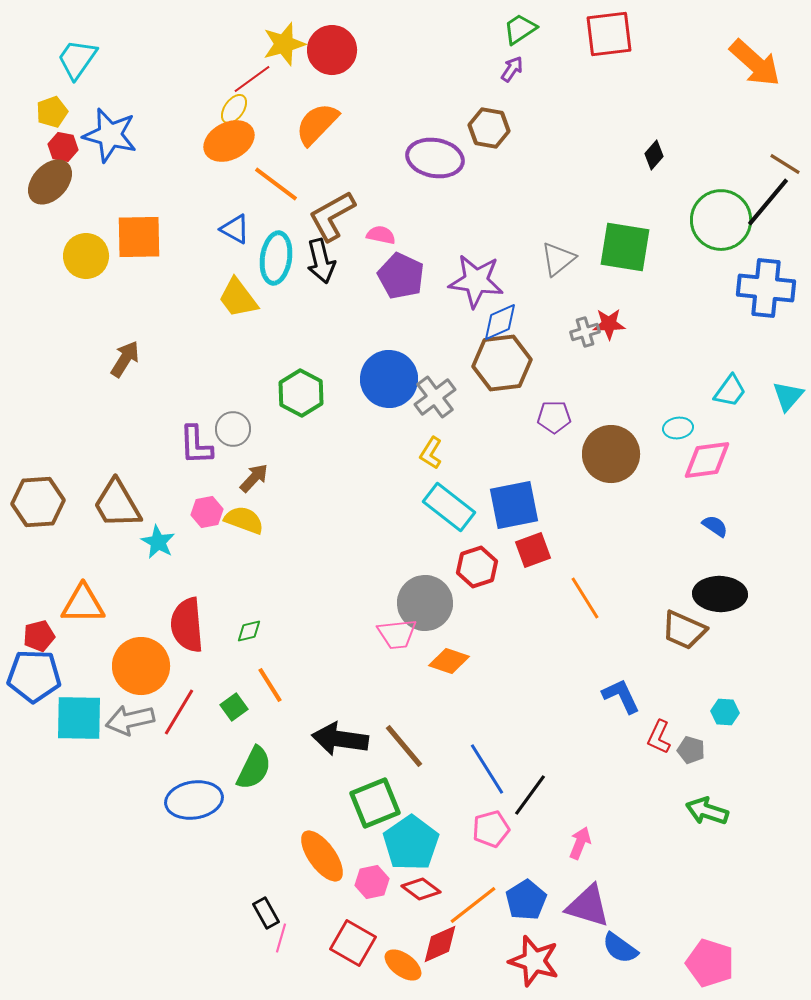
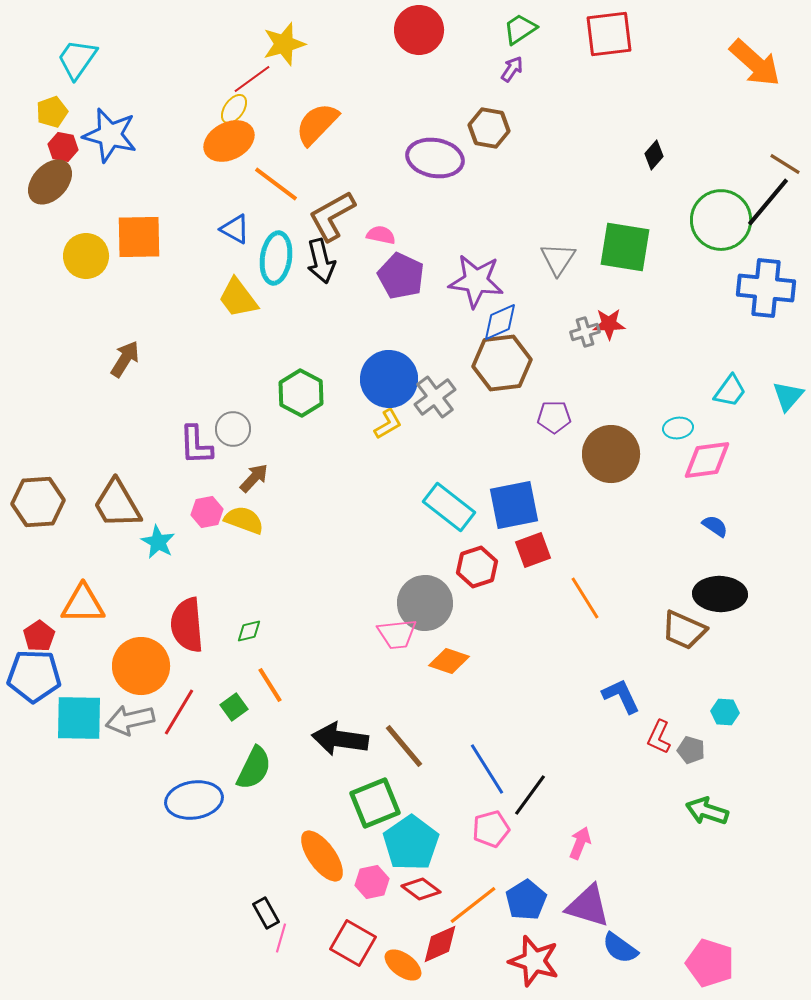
red circle at (332, 50): moved 87 px right, 20 px up
gray triangle at (558, 259): rotated 18 degrees counterclockwise
yellow L-shape at (431, 453): moved 43 px left, 29 px up; rotated 152 degrees counterclockwise
red pentagon at (39, 636): rotated 20 degrees counterclockwise
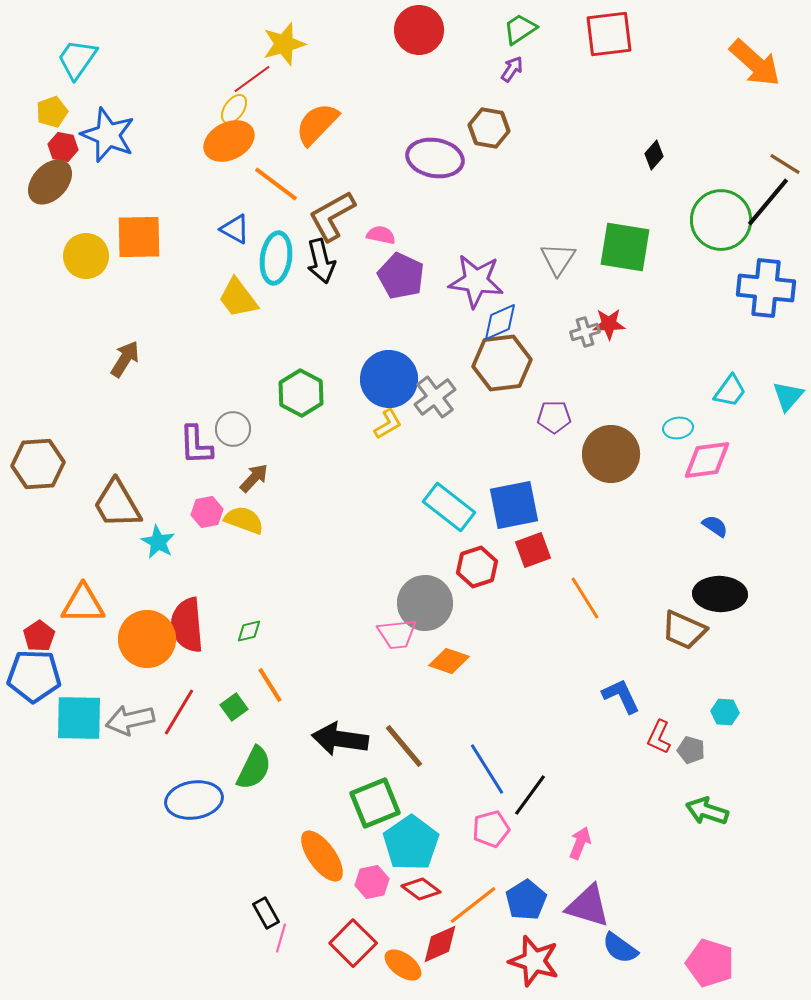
blue star at (110, 135): moved 2 px left; rotated 8 degrees clockwise
brown hexagon at (38, 502): moved 38 px up
orange circle at (141, 666): moved 6 px right, 27 px up
red square at (353, 943): rotated 15 degrees clockwise
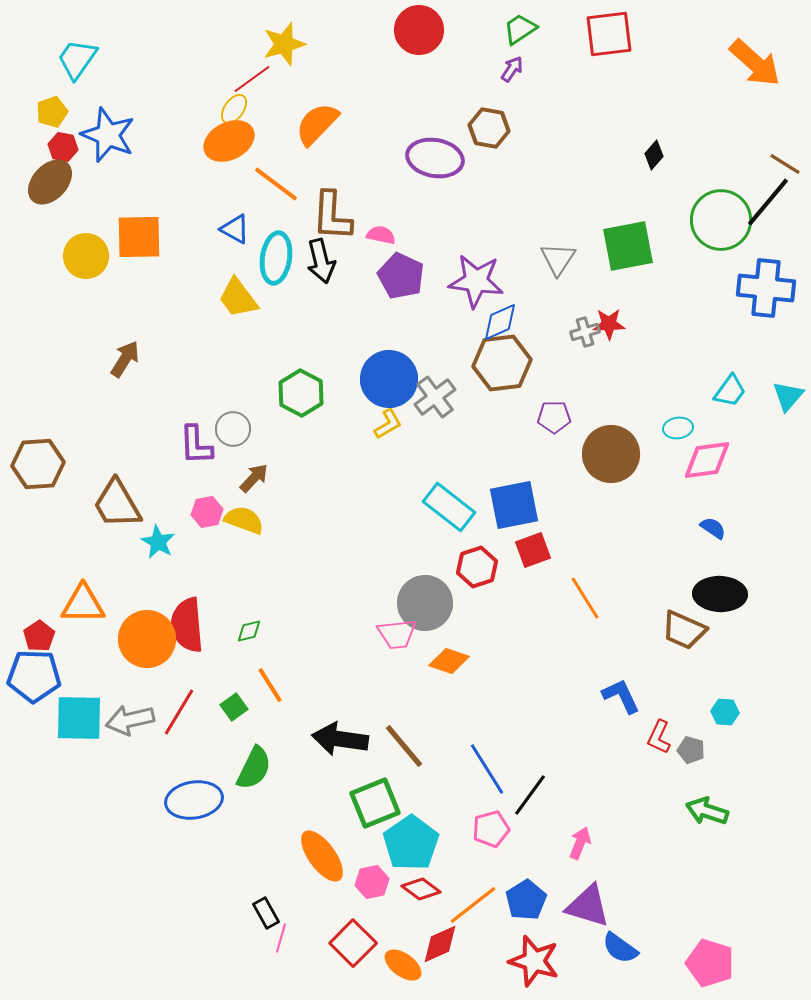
brown L-shape at (332, 216): rotated 58 degrees counterclockwise
green square at (625, 247): moved 3 px right, 1 px up; rotated 20 degrees counterclockwise
blue semicircle at (715, 526): moved 2 px left, 2 px down
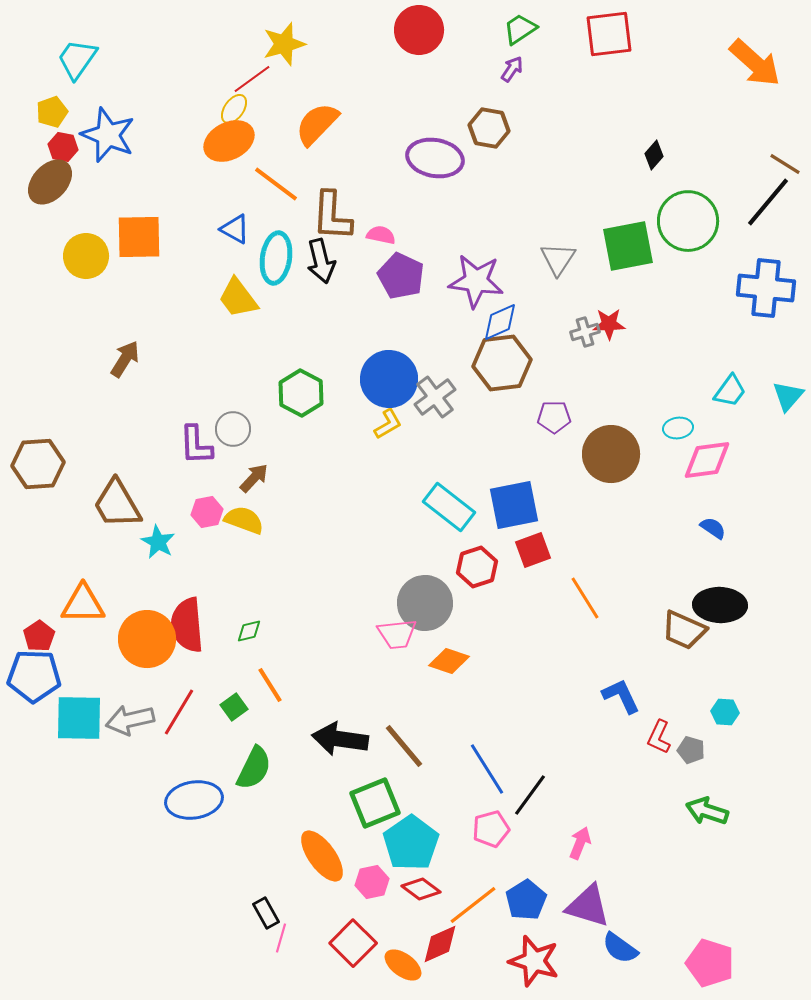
green circle at (721, 220): moved 33 px left, 1 px down
black ellipse at (720, 594): moved 11 px down
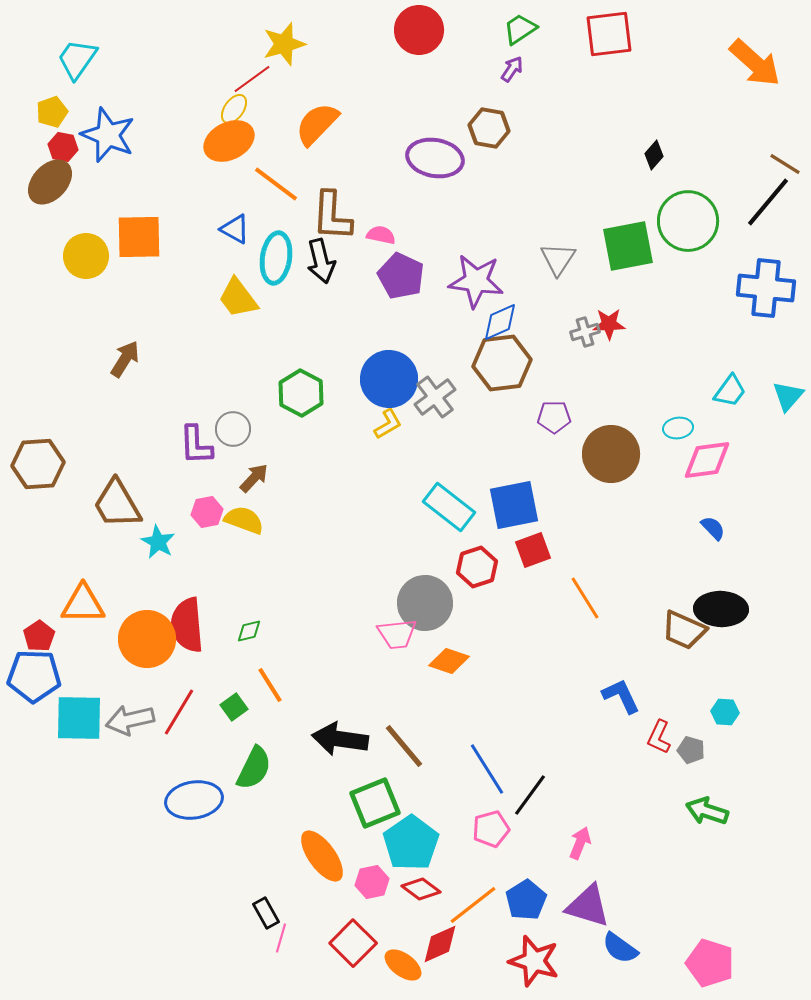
blue semicircle at (713, 528): rotated 12 degrees clockwise
black ellipse at (720, 605): moved 1 px right, 4 px down
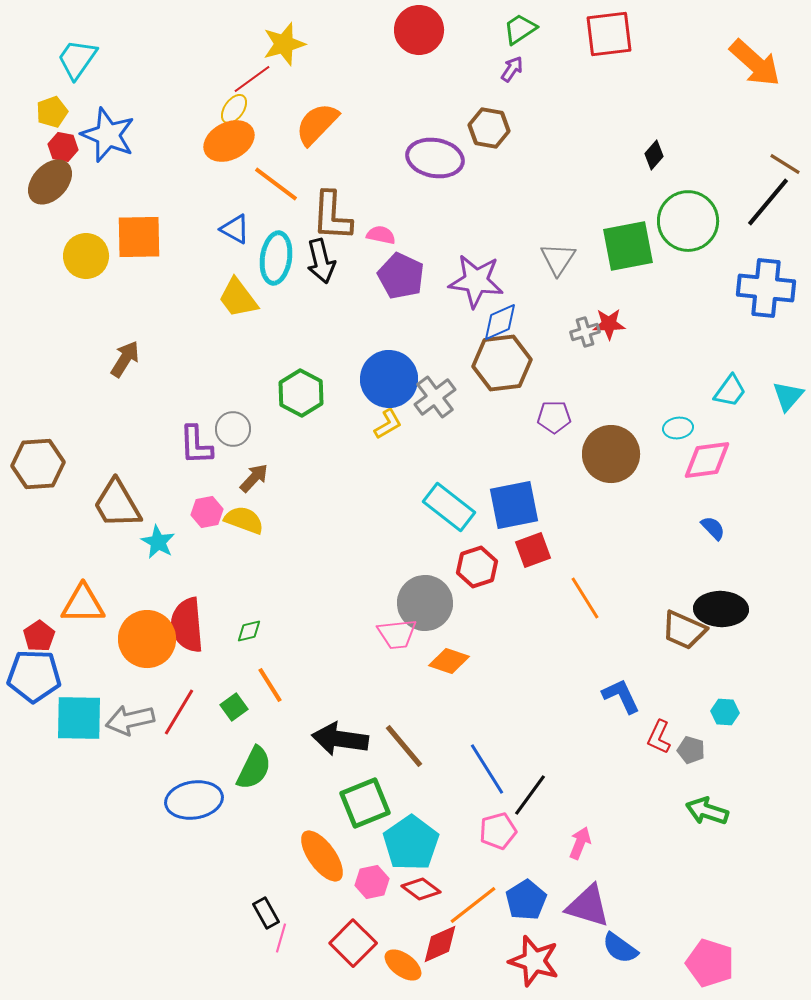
green square at (375, 803): moved 10 px left
pink pentagon at (491, 829): moved 7 px right, 2 px down
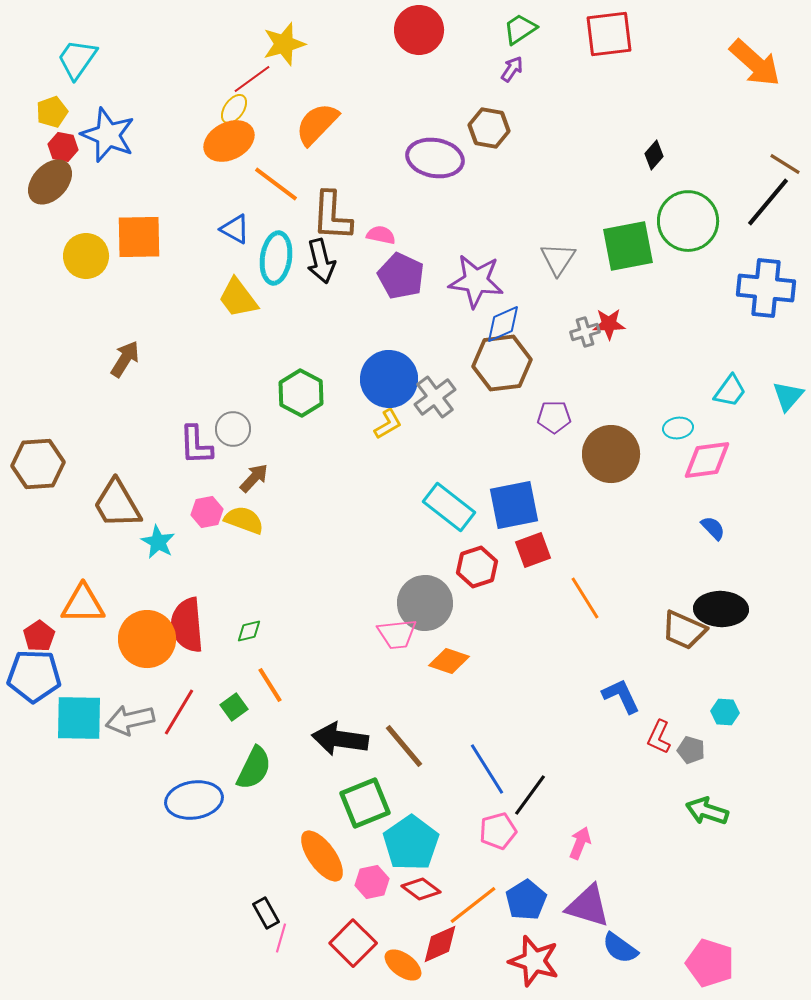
blue diamond at (500, 322): moved 3 px right, 2 px down
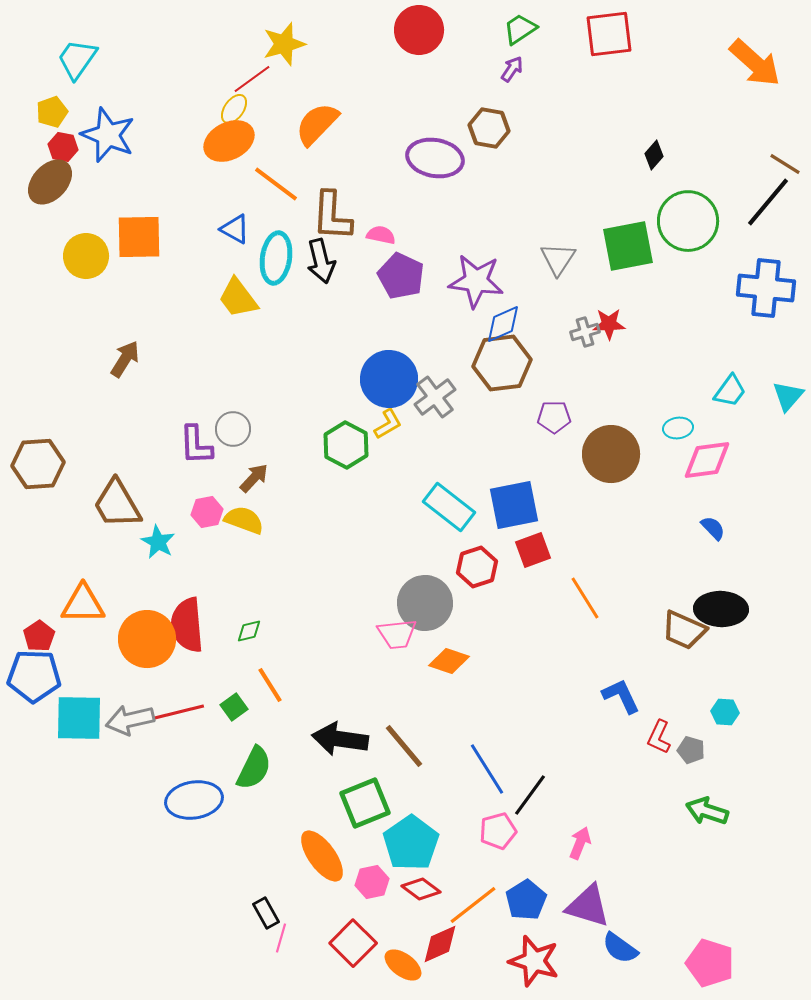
green hexagon at (301, 393): moved 45 px right, 52 px down
red line at (179, 712): rotated 45 degrees clockwise
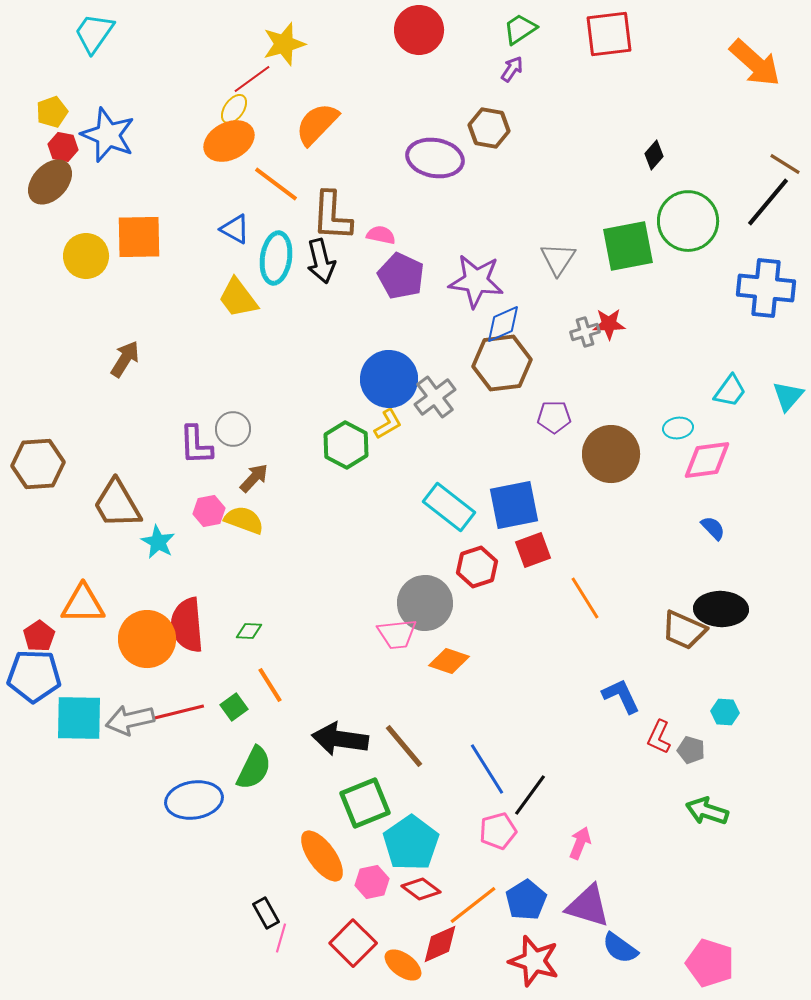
cyan trapezoid at (77, 59): moved 17 px right, 26 px up
pink hexagon at (207, 512): moved 2 px right, 1 px up
green diamond at (249, 631): rotated 16 degrees clockwise
